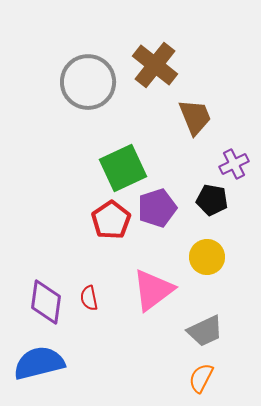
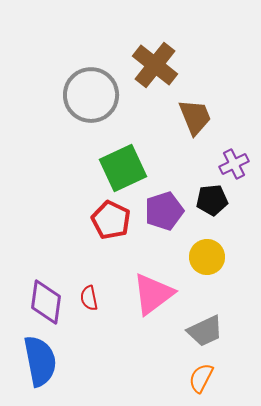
gray circle: moved 3 px right, 13 px down
black pentagon: rotated 16 degrees counterclockwise
purple pentagon: moved 7 px right, 3 px down
red pentagon: rotated 12 degrees counterclockwise
pink triangle: moved 4 px down
blue semicircle: moved 1 px right, 2 px up; rotated 93 degrees clockwise
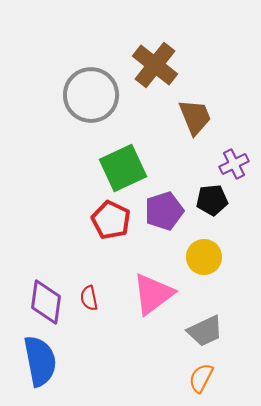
yellow circle: moved 3 px left
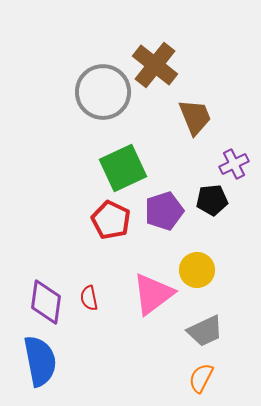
gray circle: moved 12 px right, 3 px up
yellow circle: moved 7 px left, 13 px down
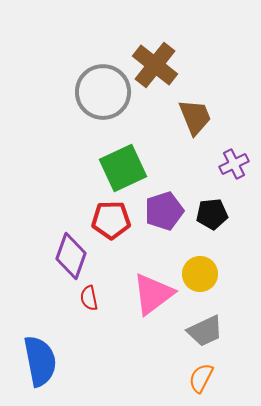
black pentagon: moved 14 px down
red pentagon: rotated 27 degrees counterclockwise
yellow circle: moved 3 px right, 4 px down
purple diamond: moved 25 px right, 46 px up; rotated 12 degrees clockwise
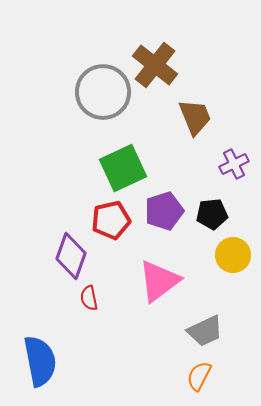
red pentagon: rotated 12 degrees counterclockwise
yellow circle: moved 33 px right, 19 px up
pink triangle: moved 6 px right, 13 px up
orange semicircle: moved 2 px left, 2 px up
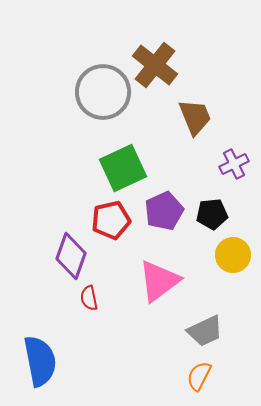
purple pentagon: rotated 6 degrees counterclockwise
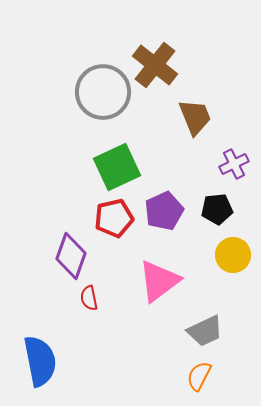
green square: moved 6 px left, 1 px up
black pentagon: moved 5 px right, 5 px up
red pentagon: moved 3 px right, 2 px up
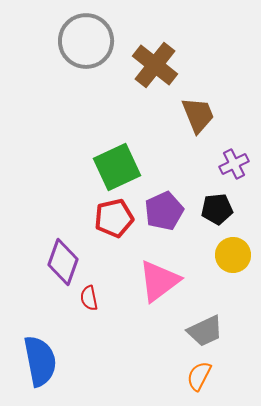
gray circle: moved 17 px left, 51 px up
brown trapezoid: moved 3 px right, 2 px up
purple diamond: moved 8 px left, 6 px down
